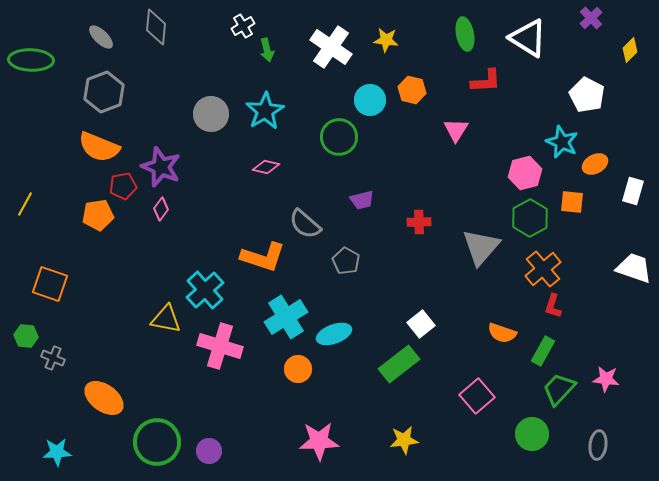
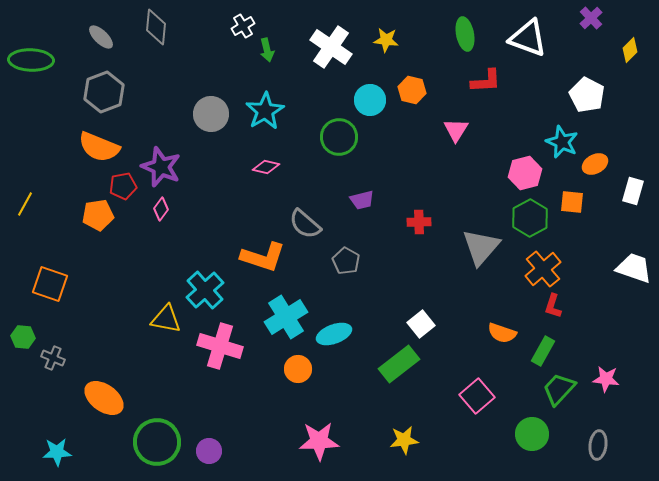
white triangle at (528, 38): rotated 12 degrees counterclockwise
green hexagon at (26, 336): moved 3 px left, 1 px down
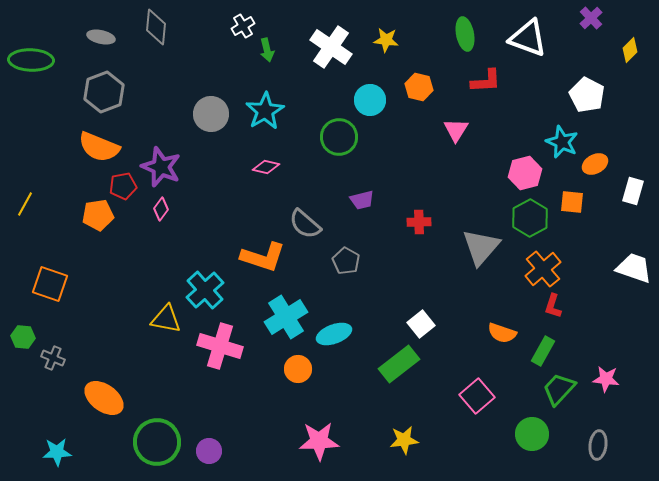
gray ellipse at (101, 37): rotated 32 degrees counterclockwise
orange hexagon at (412, 90): moved 7 px right, 3 px up
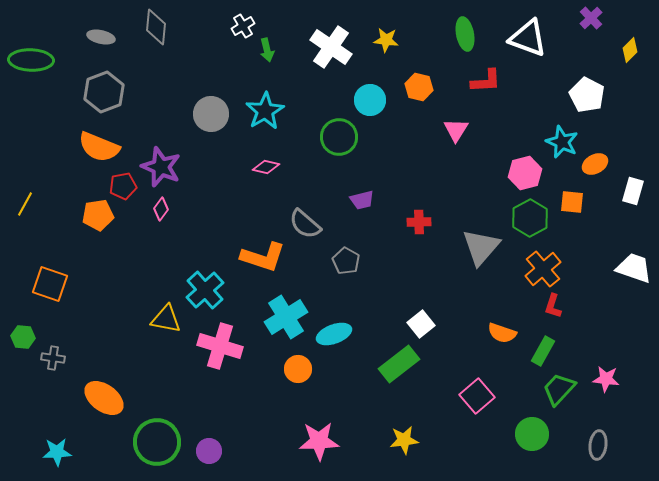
gray cross at (53, 358): rotated 15 degrees counterclockwise
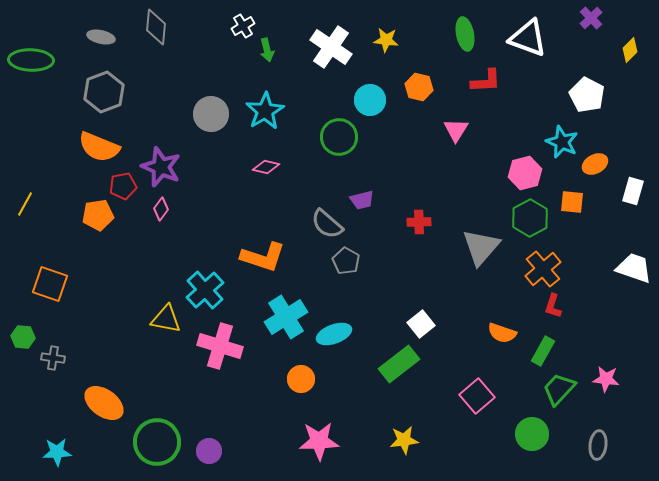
gray semicircle at (305, 224): moved 22 px right
orange circle at (298, 369): moved 3 px right, 10 px down
orange ellipse at (104, 398): moved 5 px down
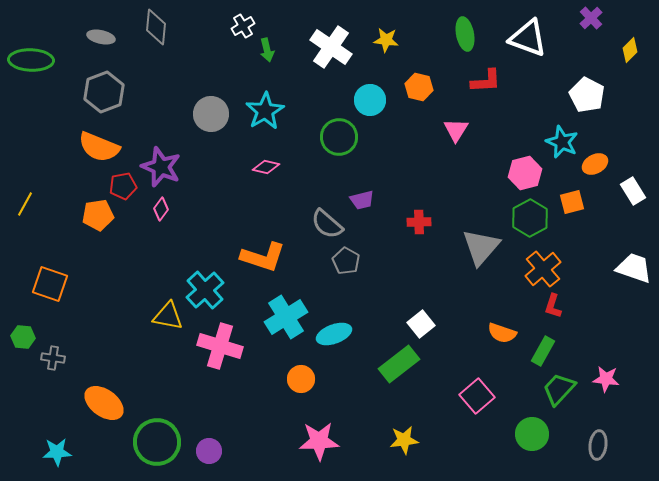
white rectangle at (633, 191): rotated 48 degrees counterclockwise
orange square at (572, 202): rotated 20 degrees counterclockwise
yellow triangle at (166, 319): moved 2 px right, 3 px up
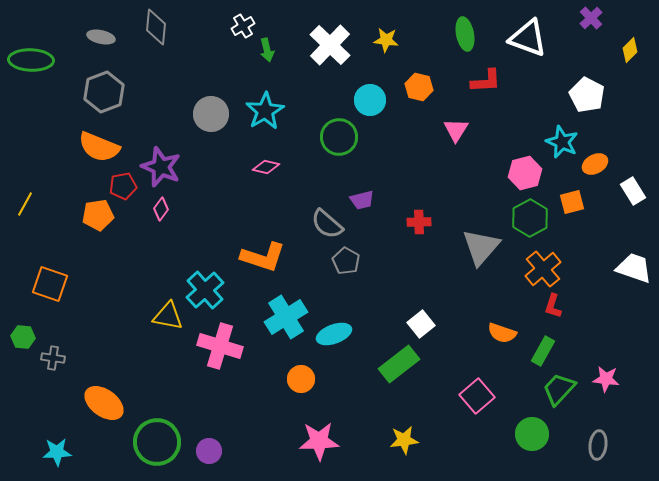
white cross at (331, 47): moved 1 px left, 2 px up; rotated 9 degrees clockwise
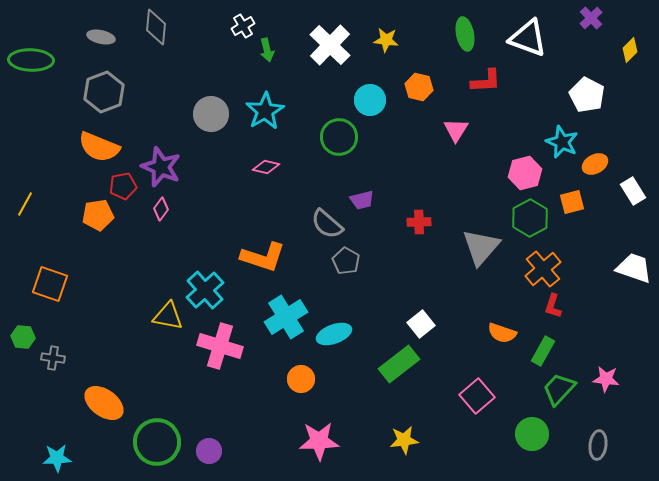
cyan star at (57, 452): moved 6 px down
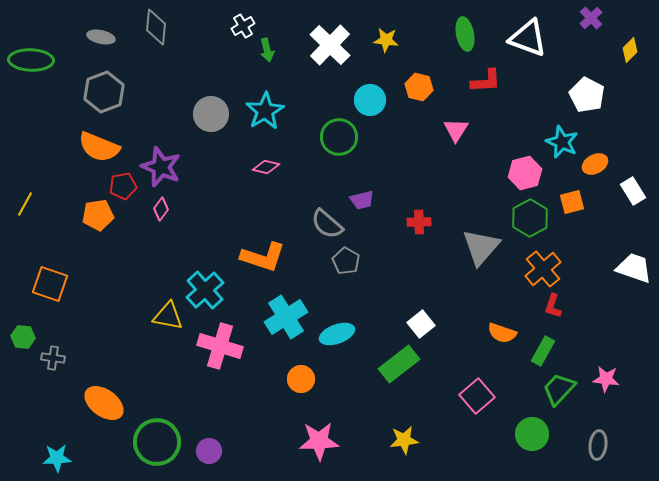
cyan ellipse at (334, 334): moved 3 px right
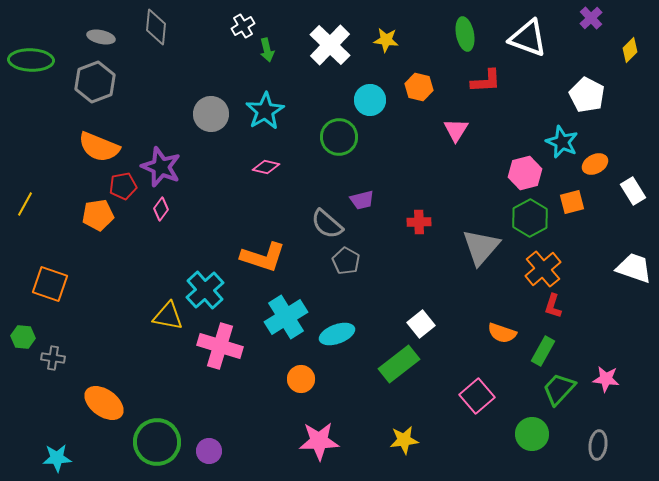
gray hexagon at (104, 92): moved 9 px left, 10 px up
